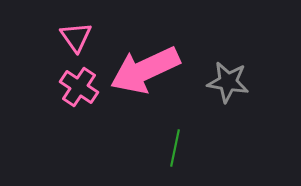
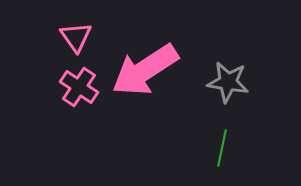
pink arrow: rotated 8 degrees counterclockwise
green line: moved 47 px right
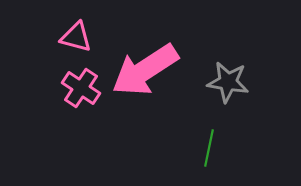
pink triangle: rotated 40 degrees counterclockwise
pink cross: moved 2 px right, 1 px down
green line: moved 13 px left
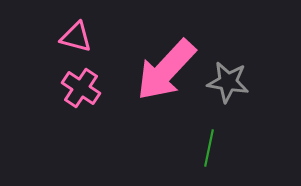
pink arrow: moved 21 px right; rotated 14 degrees counterclockwise
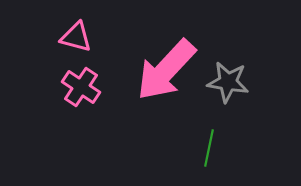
pink cross: moved 1 px up
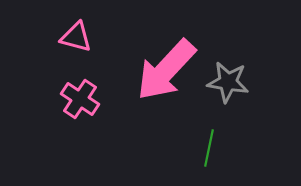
pink cross: moved 1 px left, 12 px down
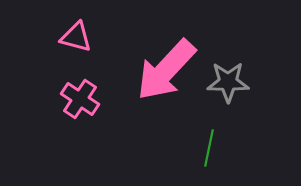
gray star: rotated 9 degrees counterclockwise
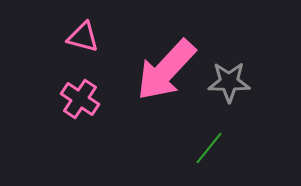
pink triangle: moved 7 px right
gray star: moved 1 px right
green line: rotated 27 degrees clockwise
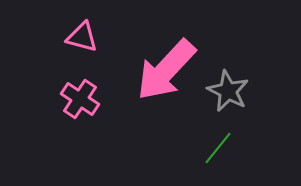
pink triangle: moved 1 px left
gray star: moved 1 px left, 9 px down; rotated 27 degrees clockwise
green line: moved 9 px right
